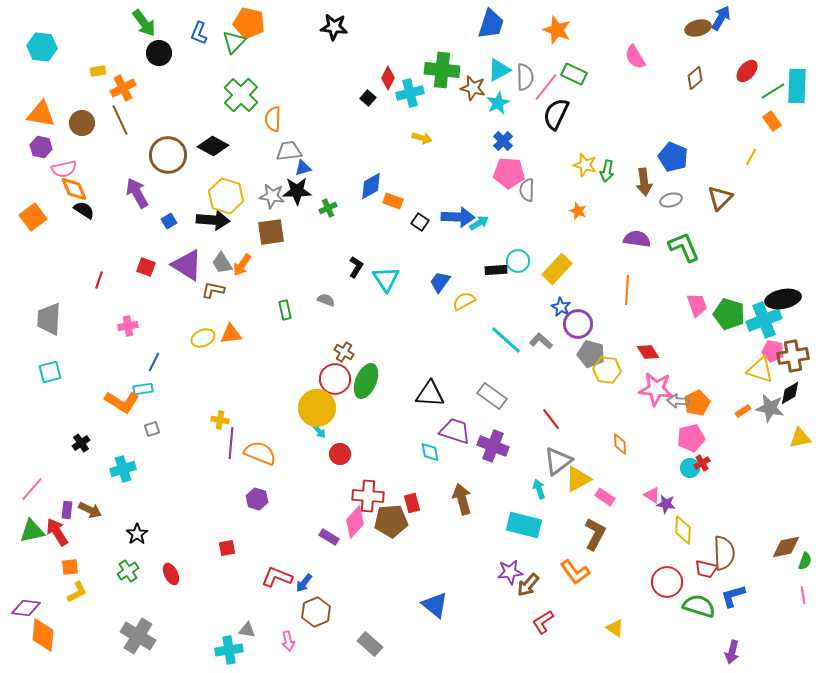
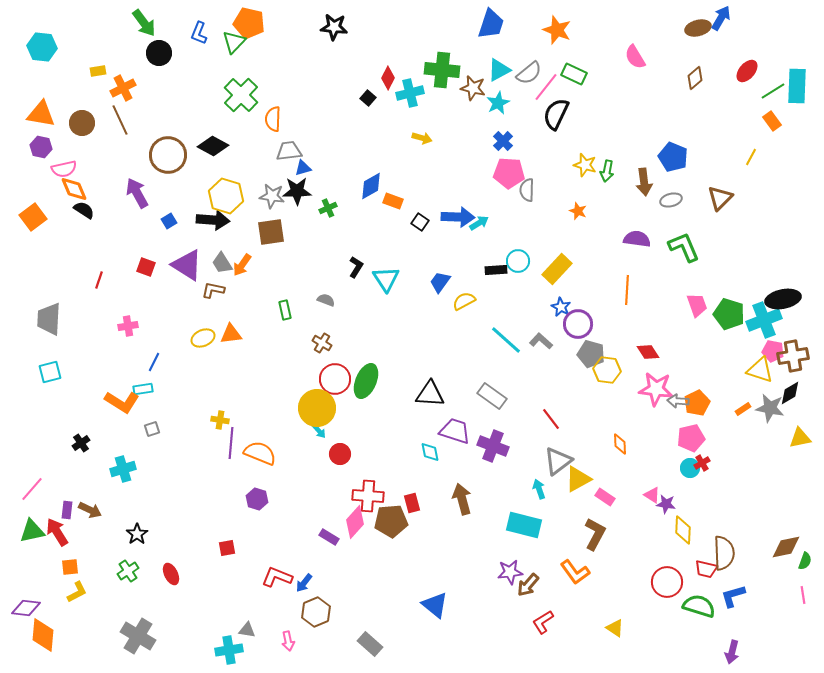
gray semicircle at (525, 77): moved 4 px right, 4 px up; rotated 52 degrees clockwise
brown cross at (344, 352): moved 22 px left, 9 px up
orange rectangle at (743, 411): moved 2 px up
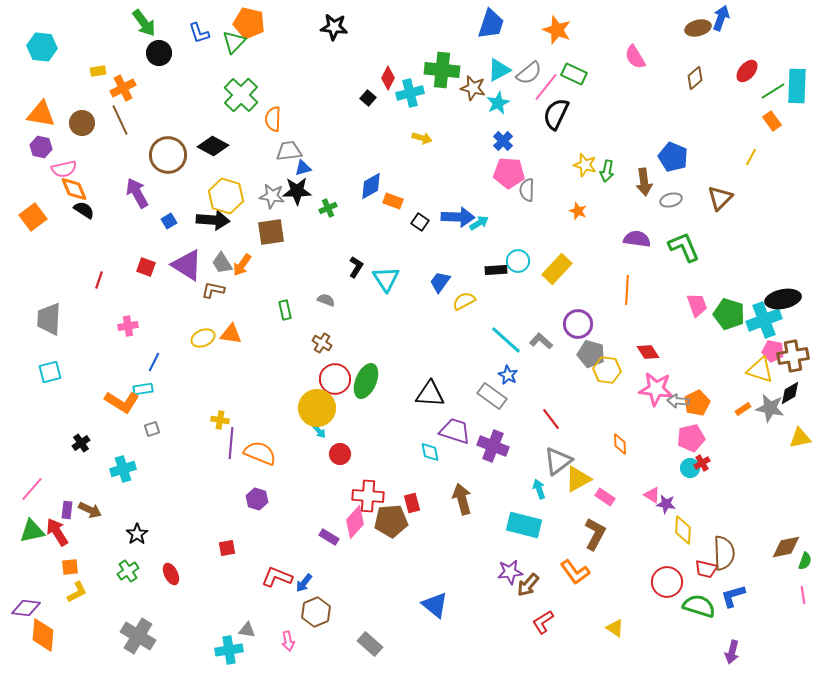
blue arrow at (721, 18): rotated 10 degrees counterclockwise
blue L-shape at (199, 33): rotated 40 degrees counterclockwise
blue star at (561, 307): moved 53 px left, 68 px down
orange triangle at (231, 334): rotated 15 degrees clockwise
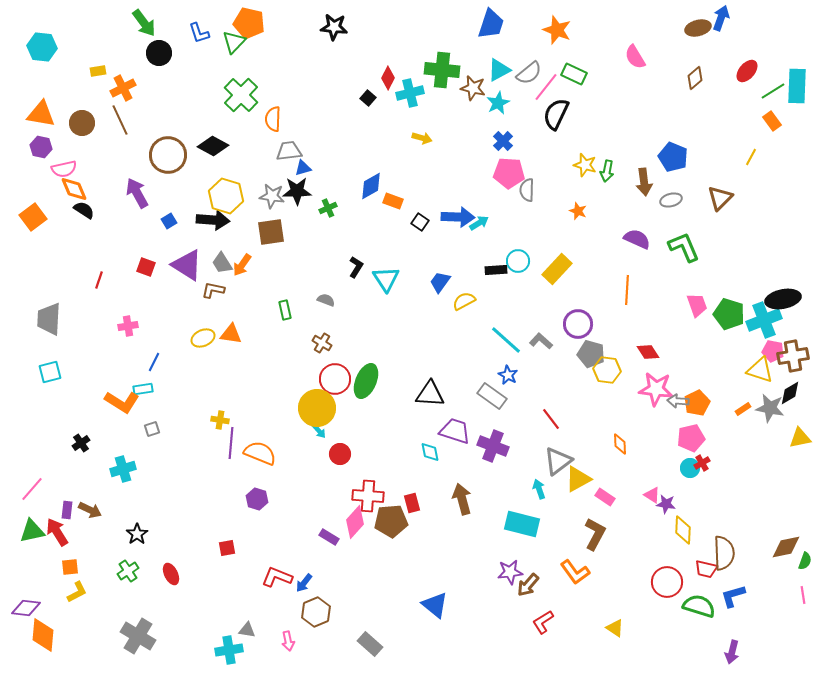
purple semicircle at (637, 239): rotated 16 degrees clockwise
cyan rectangle at (524, 525): moved 2 px left, 1 px up
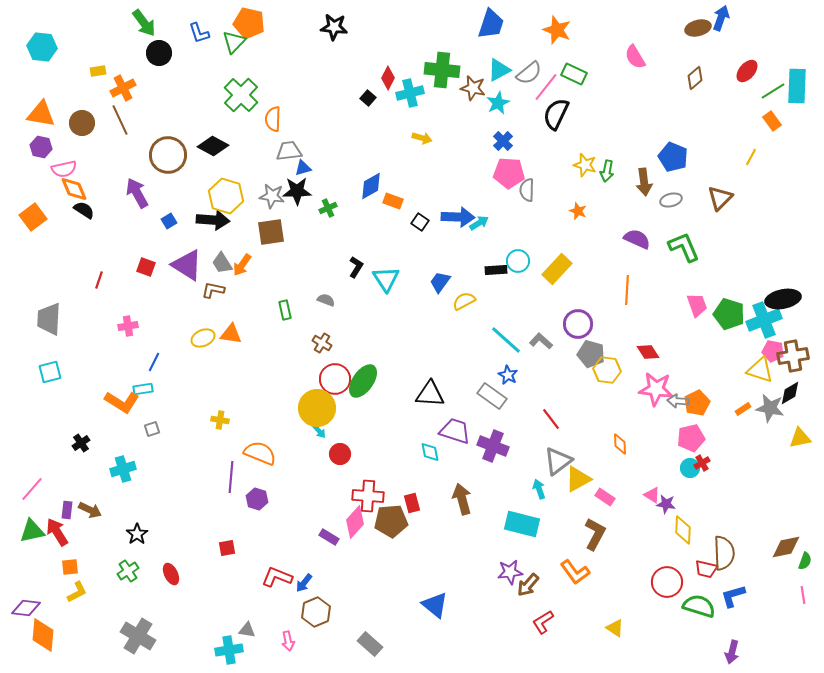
green ellipse at (366, 381): moved 3 px left; rotated 12 degrees clockwise
purple line at (231, 443): moved 34 px down
